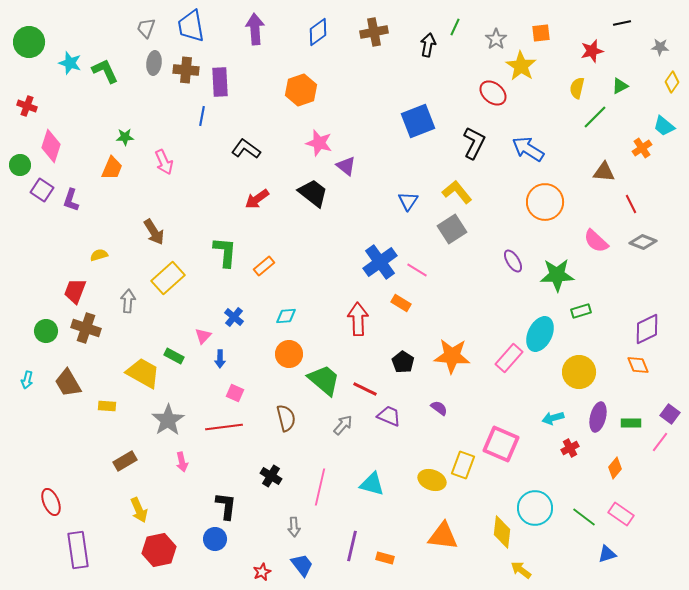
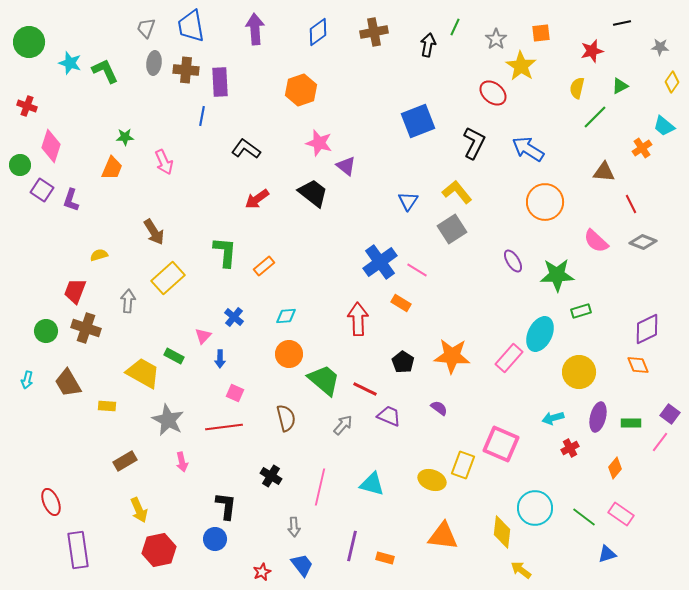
gray star at (168, 420): rotated 12 degrees counterclockwise
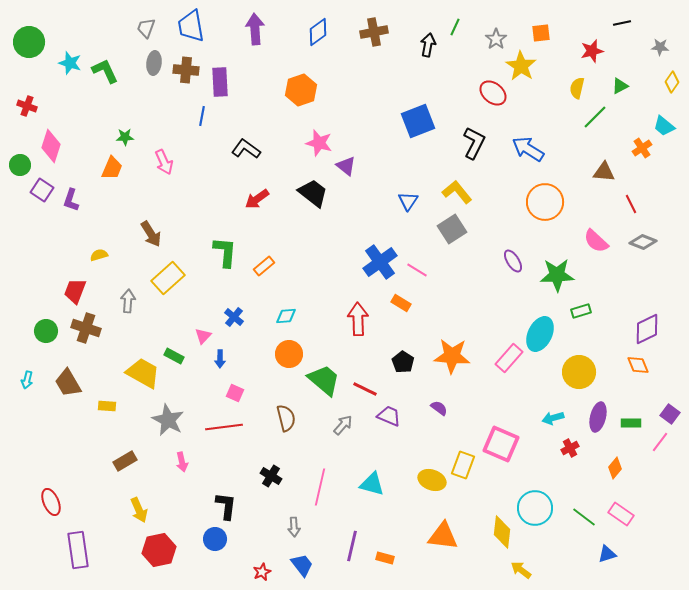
brown arrow at (154, 232): moved 3 px left, 2 px down
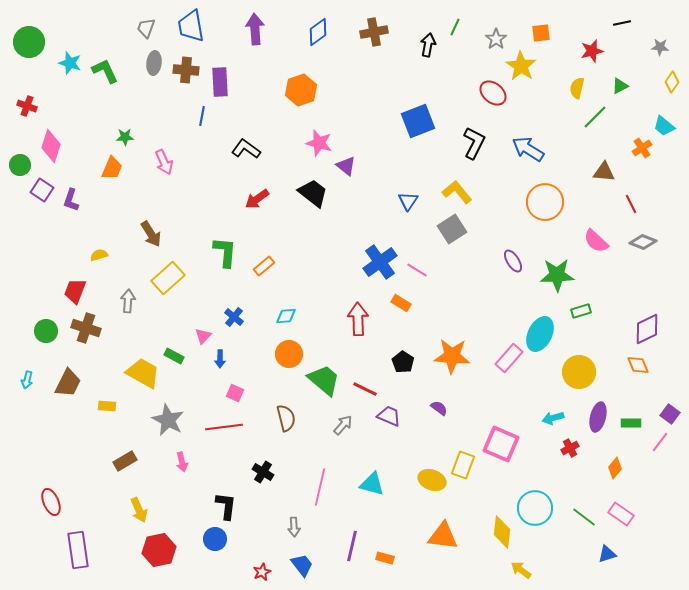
brown trapezoid at (68, 383): rotated 124 degrees counterclockwise
black cross at (271, 476): moved 8 px left, 4 px up
